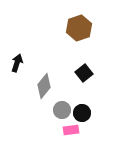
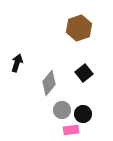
gray diamond: moved 5 px right, 3 px up
black circle: moved 1 px right, 1 px down
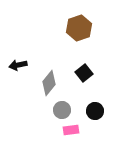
black arrow: moved 1 px right, 2 px down; rotated 120 degrees counterclockwise
black circle: moved 12 px right, 3 px up
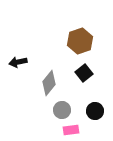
brown hexagon: moved 1 px right, 13 px down
black arrow: moved 3 px up
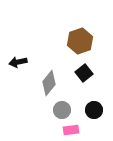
black circle: moved 1 px left, 1 px up
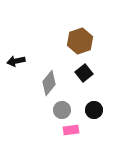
black arrow: moved 2 px left, 1 px up
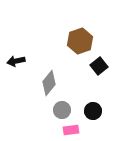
black square: moved 15 px right, 7 px up
black circle: moved 1 px left, 1 px down
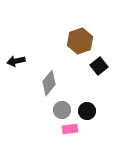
black circle: moved 6 px left
pink rectangle: moved 1 px left, 1 px up
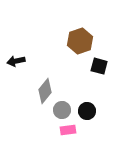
black square: rotated 36 degrees counterclockwise
gray diamond: moved 4 px left, 8 px down
pink rectangle: moved 2 px left, 1 px down
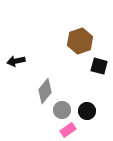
pink rectangle: rotated 28 degrees counterclockwise
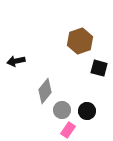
black square: moved 2 px down
pink rectangle: rotated 21 degrees counterclockwise
